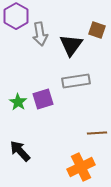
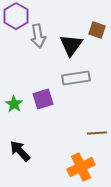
gray arrow: moved 2 px left, 2 px down
gray rectangle: moved 3 px up
green star: moved 4 px left, 2 px down
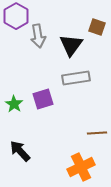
brown square: moved 3 px up
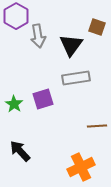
brown line: moved 7 px up
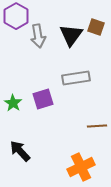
brown square: moved 1 px left
black triangle: moved 10 px up
green star: moved 1 px left, 1 px up
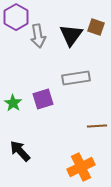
purple hexagon: moved 1 px down
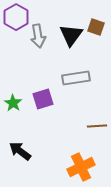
black arrow: rotated 10 degrees counterclockwise
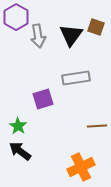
green star: moved 5 px right, 23 px down
